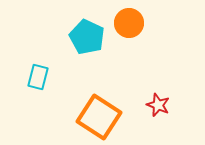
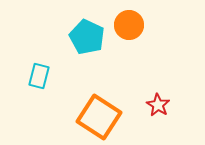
orange circle: moved 2 px down
cyan rectangle: moved 1 px right, 1 px up
red star: rotated 10 degrees clockwise
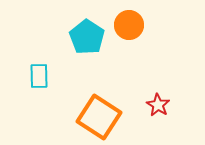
cyan pentagon: rotated 8 degrees clockwise
cyan rectangle: rotated 15 degrees counterclockwise
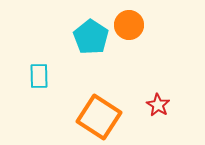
cyan pentagon: moved 4 px right
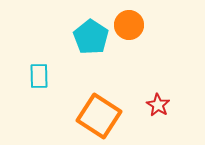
orange square: moved 1 px up
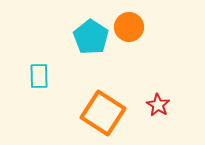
orange circle: moved 2 px down
orange square: moved 4 px right, 3 px up
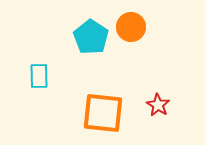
orange circle: moved 2 px right
orange square: rotated 27 degrees counterclockwise
